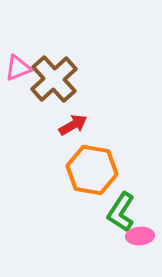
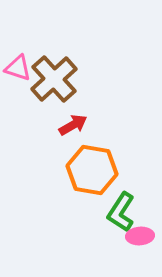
pink triangle: rotated 40 degrees clockwise
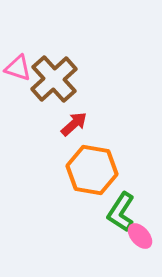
red arrow: moved 1 px right, 1 px up; rotated 12 degrees counterclockwise
pink ellipse: rotated 52 degrees clockwise
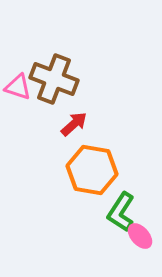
pink triangle: moved 19 px down
brown cross: rotated 27 degrees counterclockwise
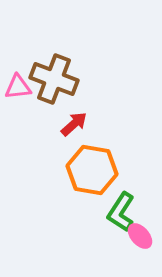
pink triangle: rotated 24 degrees counterclockwise
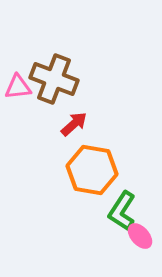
green L-shape: moved 1 px right, 1 px up
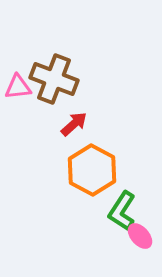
orange hexagon: rotated 18 degrees clockwise
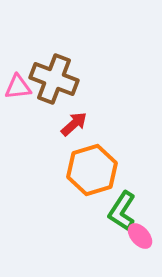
orange hexagon: rotated 15 degrees clockwise
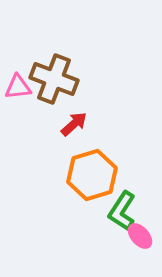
orange hexagon: moved 5 px down
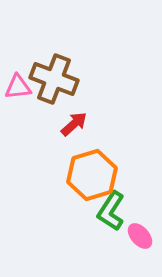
green L-shape: moved 11 px left
